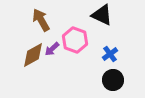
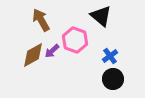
black triangle: moved 1 px left, 1 px down; rotated 15 degrees clockwise
purple arrow: moved 2 px down
blue cross: moved 2 px down
black circle: moved 1 px up
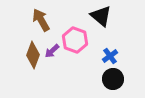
brown diamond: rotated 40 degrees counterclockwise
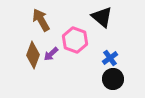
black triangle: moved 1 px right, 1 px down
purple arrow: moved 1 px left, 3 px down
blue cross: moved 2 px down
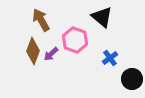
brown diamond: moved 4 px up
black circle: moved 19 px right
